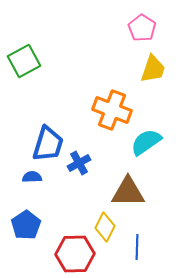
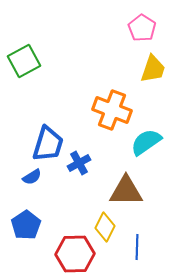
blue semicircle: rotated 150 degrees clockwise
brown triangle: moved 2 px left, 1 px up
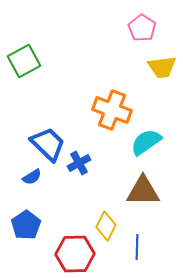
yellow trapezoid: moved 9 px right, 2 px up; rotated 64 degrees clockwise
blue trapezoid: rotated 63 degrees counterclockwise
brown triangle: moved 17 px right
yellow diamond: moved 1 px right, 1 px up
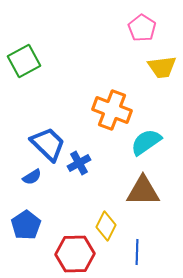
blue line: moved 5 px down
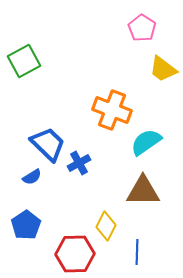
yellow trapezoid: moved 1 px right, 2 px down; rotated 44 degrees clockwise
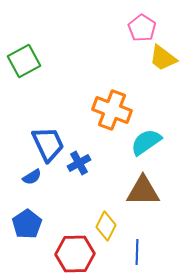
yellow trapezoid: moved 11 px up
blue trapezoid: rotated 21 degrees clockwise
blue pentagon: moved 1 px right, 1 px up
